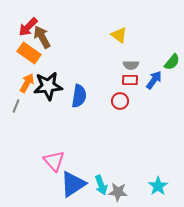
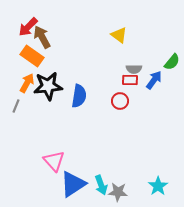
orange rectangle: moved 3 px right, 3 px down
gray semicircle: moved 3 px right, 4 px down
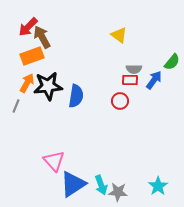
orange rectangle: rotated 55 degrees counterclockwise
blue semicircle: moved 3 px left
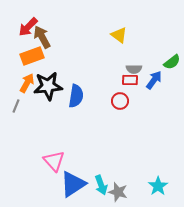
green semicircle: rotated 12 degrees clockwise
gray star: rotated 12 degrees clockwise
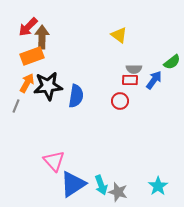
brown arrow: rotated 30 degrees clockwise
